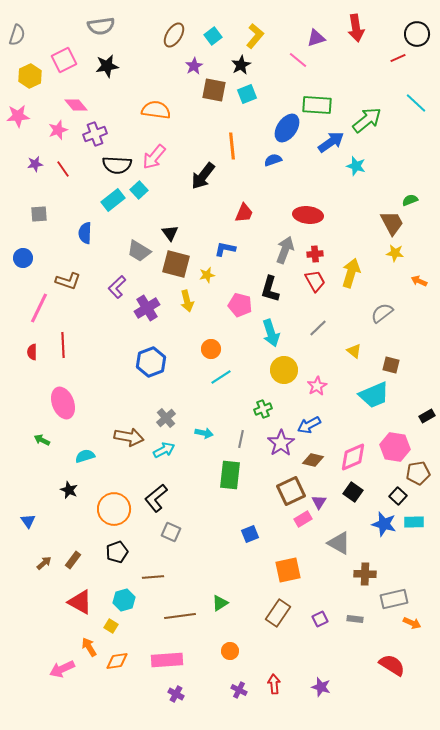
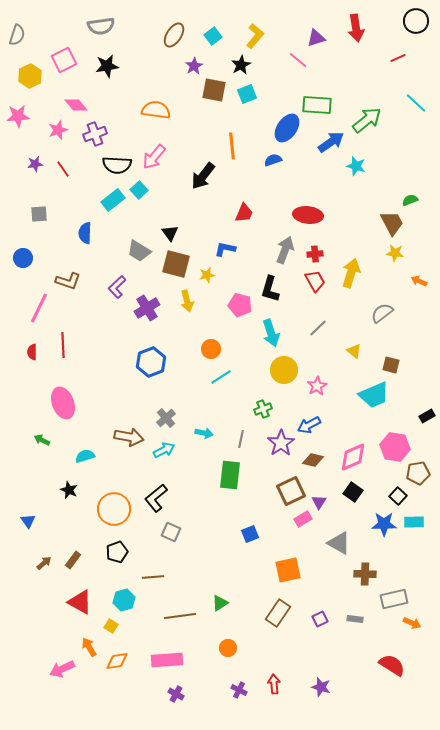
black circle at (417, 34): moved 1 px left, 13 px up
blue star at (384, 524): rotated 15 degrees counterclockwise
orange circle at (230, 651): moved 2 px left, 3 px up
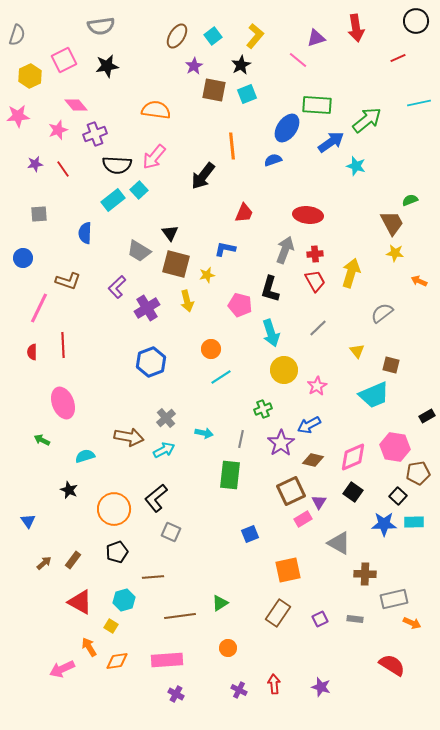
brown ellipse at (174, 35): moved 3 px right, 1 px down
cyan line at (416, 103): moved 3 px right; rotated 55 degrees counterclockwise
yellow triangle at (354, 351): moved 3 px right; rotated 14 degrees clockwise
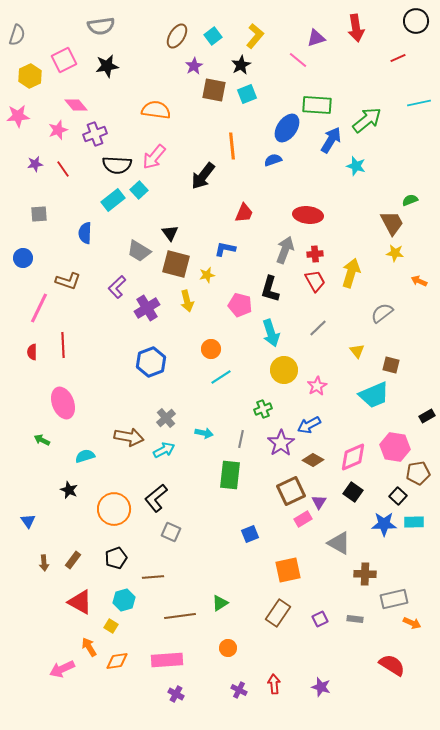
blue arrow at (331, 142): moved 2 px up; rotated 24 degrees counterclockwise
brown diamond at (313, 460): rotated 15 degrees clockwise
black pentagon at (117, 552): moved 1 px left, 6 px down
brown arrow at (44, 563): rotated 126 degrees clockwise
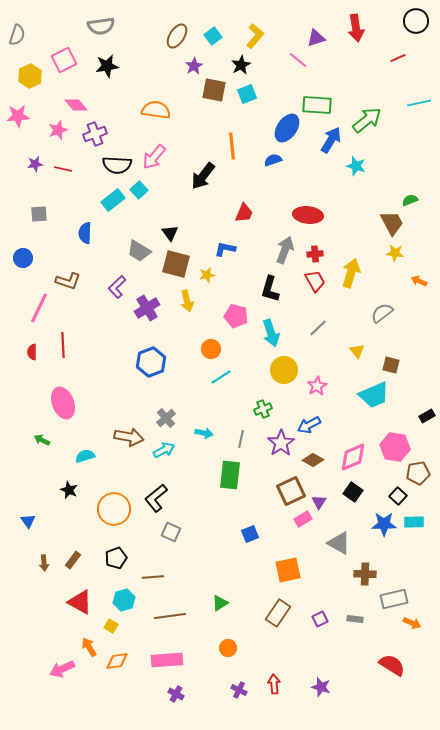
red line at (63, 169): rotated 42 degrees counterclockwise
pink pentagon at (240, 305): moved 4 px left, 11 px down
brown line at (180, 616): moved 10 px left
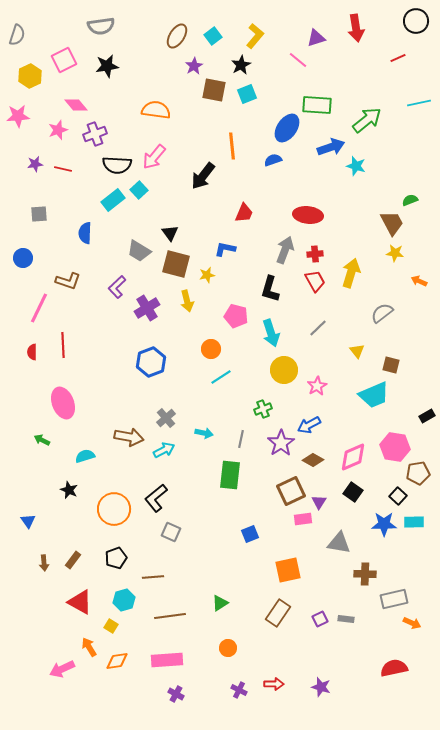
blue arrow at (331, 140): moved 7 px down; rotated 40 degrees clockwise
pink rectangle at (303, 519): rotated 24 degrees clockwise
gray triangle at (339, 543): rotated 20 degrees counterclockwise
gray rectangle at (355, 619): moved 9 px left
red semicircle at (392, 665): moved 2 px right, 3 px down; rotated 44 degrees counterclockwise
red arrow at (274, 684): rotated 96 degrees clockwise
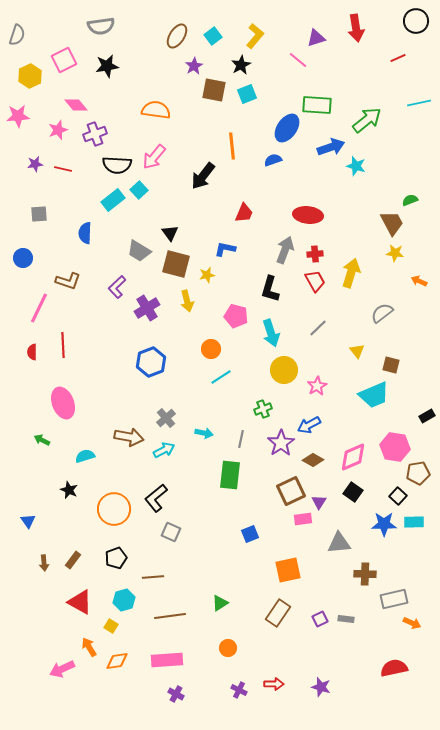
gray triangle at (339, 543): rotated 15 degrees counterclockwise
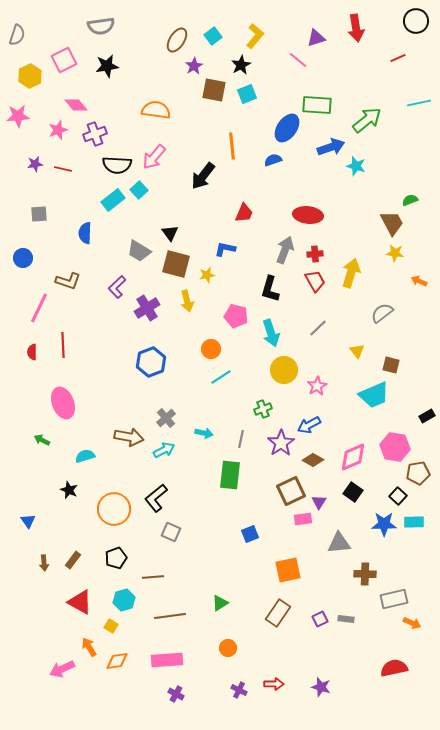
brown ellipse at (177, 36): moved 4 px down
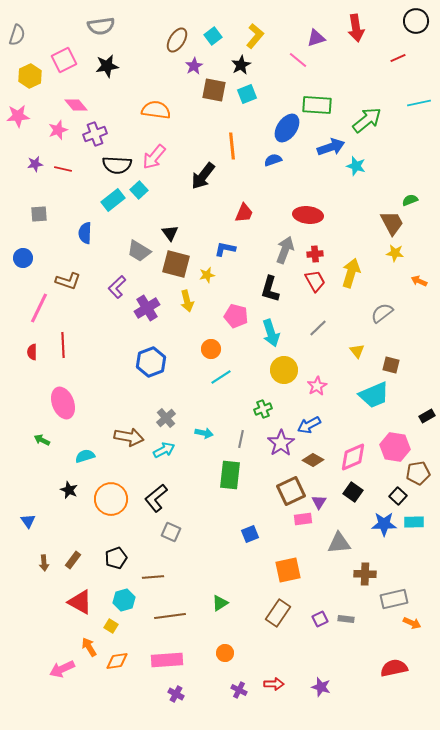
orange circle at (114, 509): moved 3 px left, 10 px up
orange circle at (228, 648): moved 3 px left, 5 px down
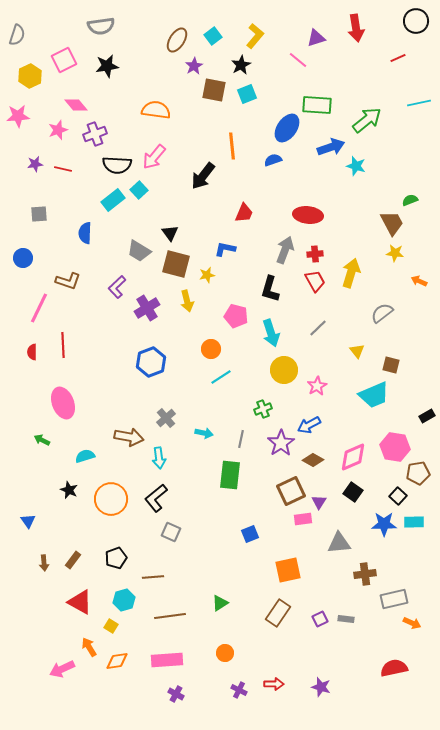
cyan arrow at (164, 450): moved 5 px left, 8 px down; rotated 110 degrees clockwise
brown cross at (365, 574): rotated 10 degrees counterclockwise
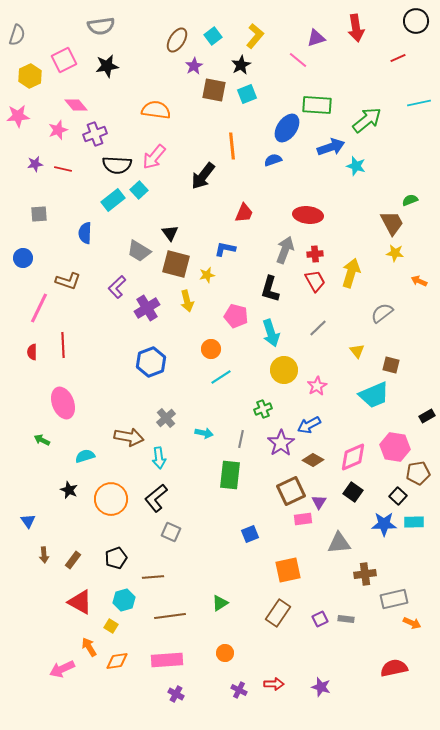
brown arrow at (44, 563): moved 8 px up
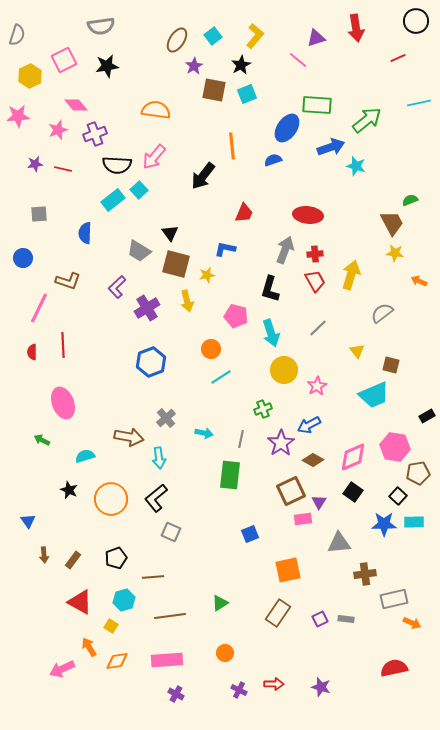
yellow arrow at (351, 273): moved 2 px down
